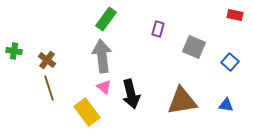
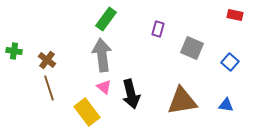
gray square: moved 2 px left, 1 px down
gray arrow: moved 1 px up
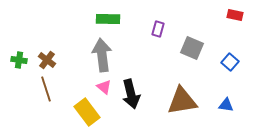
green rectangle: moved 2 px right; rotated 55 degrees clockwise
green cross: moved 5 px right, 9 px down
brown line: moved 3 px left, 1 px down
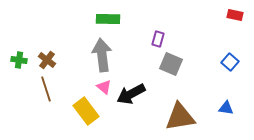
purple rectangle: moved 10 px down
gray square: moved 21 px left, 16 px down
black arrow: rotated 76 degrees clockwise
brown triangle: moved 2 px left, 16 px down
blue triangle: moved 3 px down
yellow rectangle: moved 1 px left, 1 px up
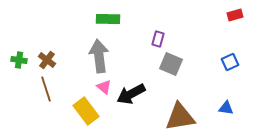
red rectangle: rotated 28 degrees counterclockwise
gray arrow: moved 3 px left, 1 px down
blue square: rotated 24 degrees clockwise
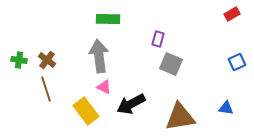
red rectangle: moved 3 px left, 1 px up; rotated 14 degrees counterclockwise
blue square: moved 7 px right
pink triangle: rotated 14 degrees counterclockwise
black arrow: moved 10 px down
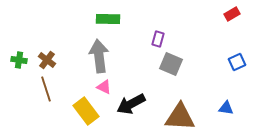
brown triangle: rotated 12 degrees clockwise
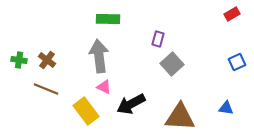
gray square: moved 1 px right; rotated 25 degrees clockwise
brown line: rotated 50 degrees counterclockwise
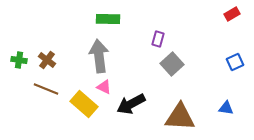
blue square: moved 2 px left
yellow rectangle: moved 2 px left, 7 px up; rotated 12 degrees counterclockwise
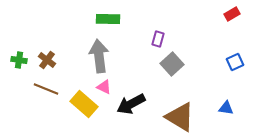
brown triangle: rotated 28 degrees clockwise
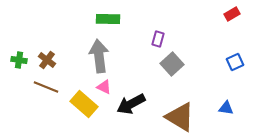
brown line: moved 2 px up
